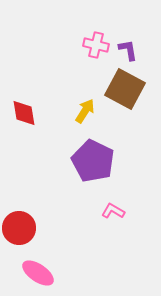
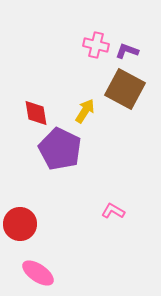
purple L-shape: moved 1 px left, 1 px down; rotated 60 degrees counterclockwise
red diamond: moved 12 px right
purple pentagon: moved 33 px left, 12 px up
red circle: moved 1 px right, 4 px up
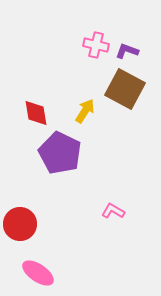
purple pentagon: moved 4 px down
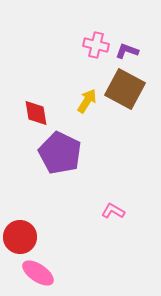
yellow arrow: moved 2 px right, 10 px up
red circle: moved 13 px down
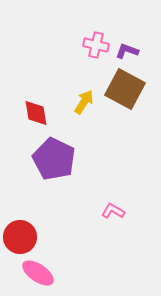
yellow arrow: moved 3 px left, 1 px down
purple pentagon: moved 6 px left, 6 px down
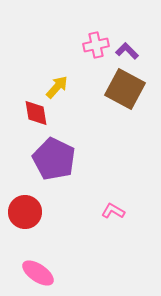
pink cross: rotated 25 degrees counterclockwise
purple L-shape: rotated 25 degrees clockwise
yellow arrow: moved 27 px left, 15 px up; rotated 10 degrees clockwise
red circle: moved 5 px right, 25 px up
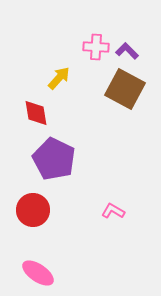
pink cross: moved 2 px down; rotated 15 degrees clockwise
yellow arrow: moved 2 px right, 9 px up
red circle: moved 8 px right, 2 px up
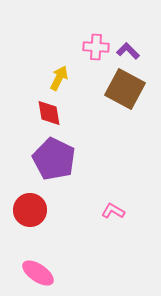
purple L-shape: moved 1 px right
yellow arrow: rotated 15 degrees counterclockwise
red diamond: moved 13 px right
red circle: moved 3 px left
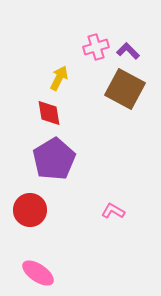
pink cross: rotated 20 degrees counterclockwise
purple pentagon: rotated 15 degrees clockwise
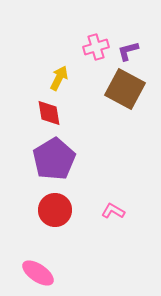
purple L-shape: rotated 60 degrees counterclockwise
red circle: moved 25 px right
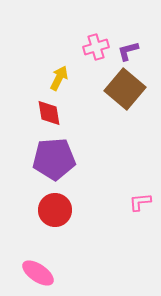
brown square: rotated 12 degrees clockwise
purple pentagon: rotated 27 degrees clockwise
pink L-shape: moved 27 px right, 9 px up; rotated 35 degrees counterclockwise
